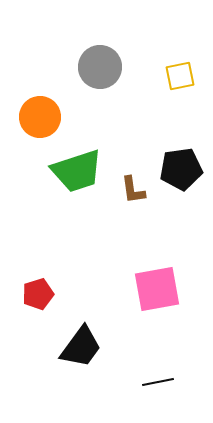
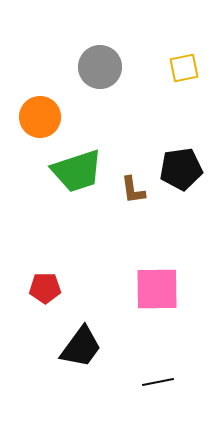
yellow square: moved 4 px right, 8 px up
pink square: rotated 9 degrees clockwise
red pentagon: moved 7 px right, 6 px up; rotated 16 degrees clockwise
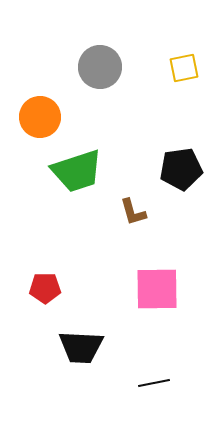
brown L-shape: moved 22 px down; rotated 8 degrees counterclockwise
black trapezoid: rotated 57 degrees clockwise
black line: moved 4 px left, 1 px down
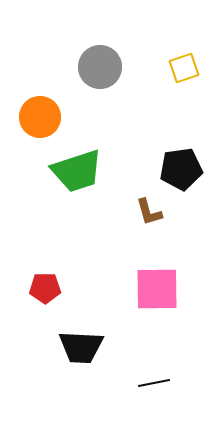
yellow square: rotated 8 degrees counterclockwise
brown L-shape: moved 16 px right
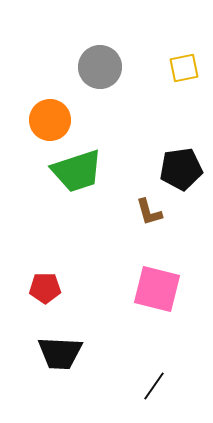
yellow square: rotated 8 degrees clockwise
orange circle: moved 10 px right, 3 px down
pink square: rotated 15 degrees clockwise
black trapezoid: moved 21 px left, 6 px down
black line: moved 3 px down; rotated 44 degrees counterclockwise
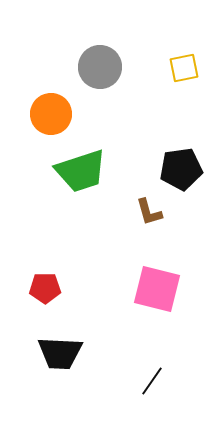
orange circle: moved 1 px right, 6 px up
green trapezoid: moved 4 px right
black line: moved 2 px left, 5 px up
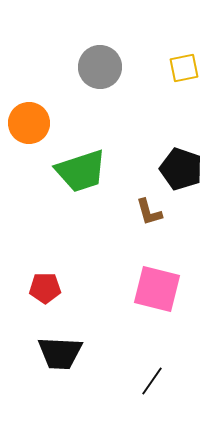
orange circle: moved 22 px left, 9 px down
black pentagon: rotated 27 degrees clockwise
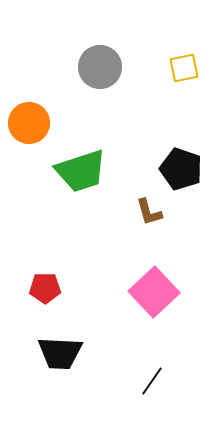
pink square: moved 3 px left, 3 px down; rotated 33 degrees clockwise
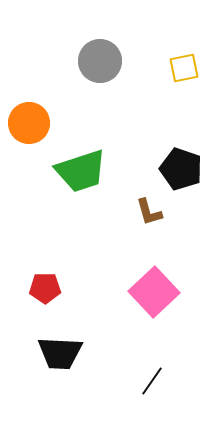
gray circle: moved 6 px up
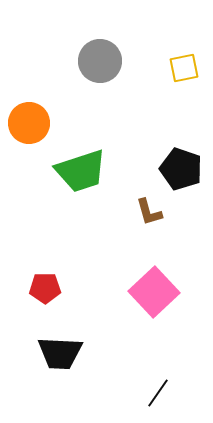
black line: moved 6 px right, 12 px down
